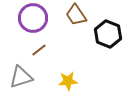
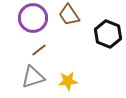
brown trapezoid: moved 7 px left
gray triangle: moved 12 px right
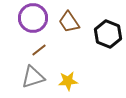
brown trapezoid: moved 7 px down
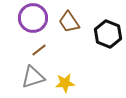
yellow star: moved 3 px left, 2 px down
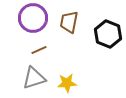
brown trapezoid: rotated 45 degrees clockwise
brown line: rotated 14 degrees clockwise
gray triangle: moved 1 px right, 1 px down
yellow star: moved 2 px right
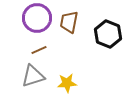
purple circle: moved 4 px right
gray triangle: moved 1 px left, 2 px up
